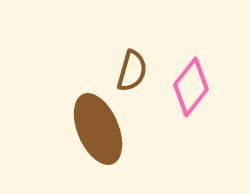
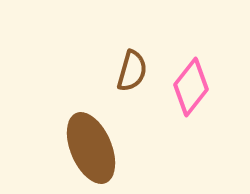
brown ellipse: moved 7 px left, 19 px down
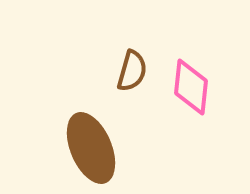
pink diamond: rotated 32 degrees counterclockwise
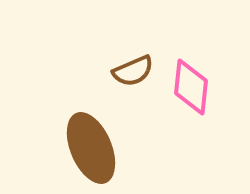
brown semicircle: moved 1 px right; rotated 51 degrees clockwise
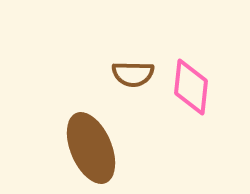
brown semicircle: moved 3 px down; rotated 24 degrees clockwise
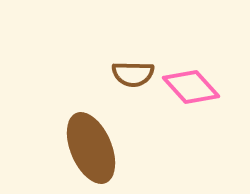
pink diamond: rotated 48 degrees counterclockwise
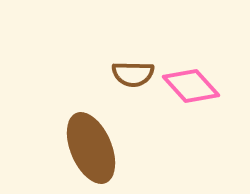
pink diamond: moved 1 px up
